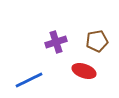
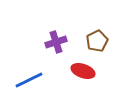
brown pentagon: rotated 15 degrees counterclockwise
red ellipse: moved 1 px left
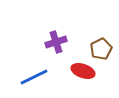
brown pentagon: moved 4 px right, 8 px down
blue line: moved 5 px right, 3 px up
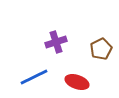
red ellipse: moved 6 px left, 11 px down
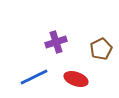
red ellipse: moved 1 px left, 3 px up
